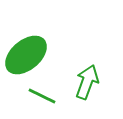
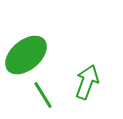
green line: moved 1 px right, 1 px up; rotated 32 degrees clockwise
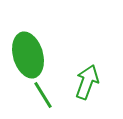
green ellipse: moved 2 px right; rotated 66 degrees counterclockwise
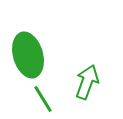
green line: moved 4 px down
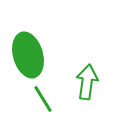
green arrow: rotated 12 degrees counterclockwise
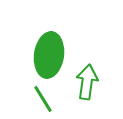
green ellipse: moved 21 px right; rotated 24 degrees clockwise
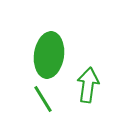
green arrow: moved 1 px right, 3 px down
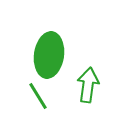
green line: moved 5 px left, 3 px up
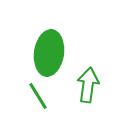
green ellipse: moved 2 px up
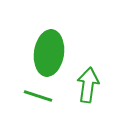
green line: rotated 40 degrees counterclockwise
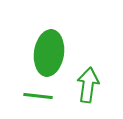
green line: rotated 12 degrees counterclockwise
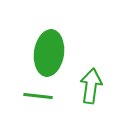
green arrow: moved 3 px right, 1 px down
